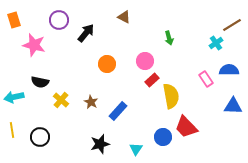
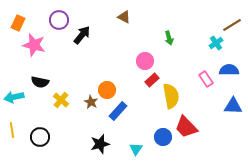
orange rectangle: moved 4 px right, 3 px down; rotated 42 degrees clockwise
black arrow: moved 4 px left, 2 px down
orange circle: moved 26 px down
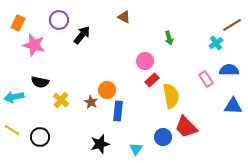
blue rectangle: rotated 36 degrees counterclockwise
yellow line: rotated 49 degrees counterclockwise
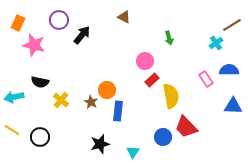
cyan triangle: moved 3 px left, 3 px down
